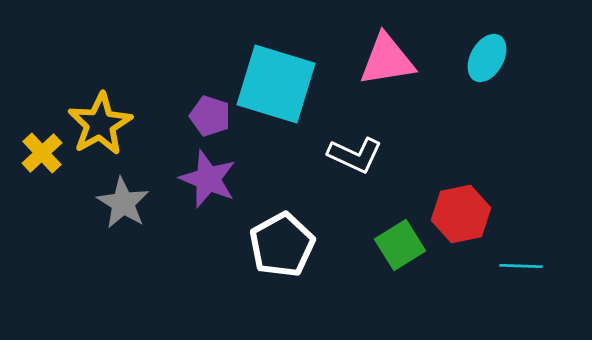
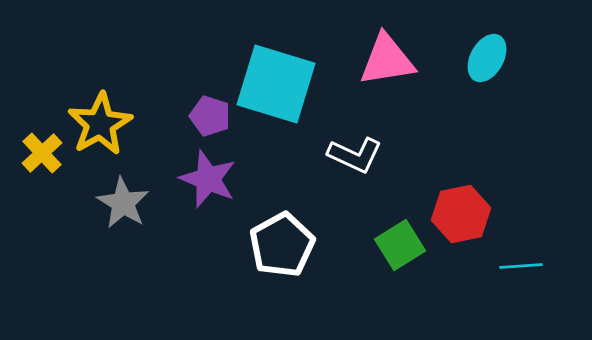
cyan line: rotated 6 degrees counterclockwise
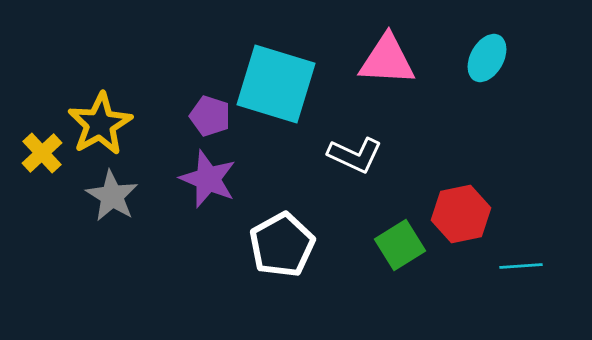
pink triangle: rotated 12 degrees clockwise
gray star: moved 11 px left, 7 px up
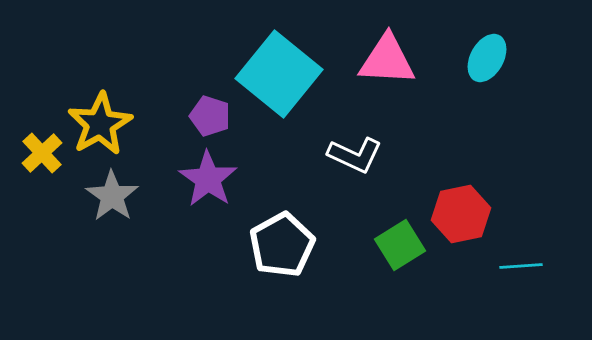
cyan square: moved 3 px right, 10 px up; rotated 22 degrees clockwise
purple star: rotated 12 degrees clockwise
gray star: rotated 4 degrees clockwise
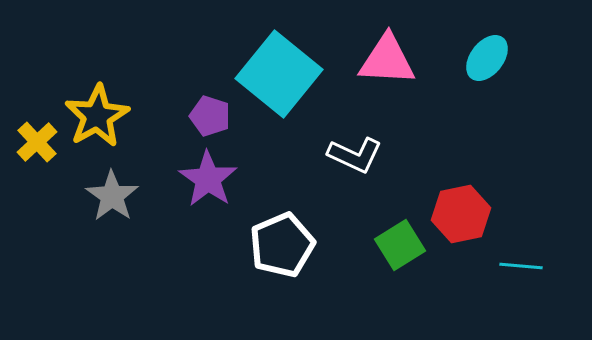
cyan ellipse: rotated 9 degrees clockwise
yellow star: moved 3 px left, 8 px up
yellow cross: moved 5 px left, 11 px up
white pentagon: rotated 6 degrees clockwise
cyan line: rotated 9 degrees clockwise
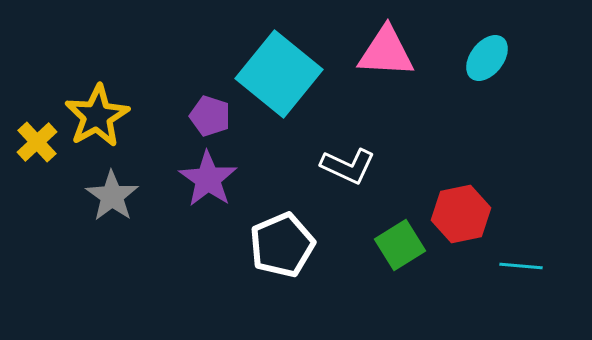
pink triangle: moved 1 px left, 8 px up
white L-shape: moved 7 px left, 11 px down
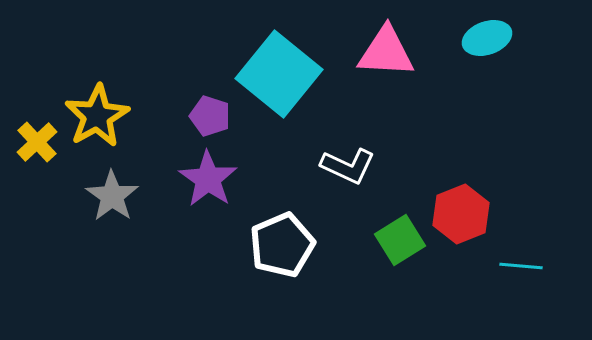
cyan ellipse: moved 20 px up; rotated 33 degrees clockwise
red hexagon: rotated 10 degrees counterclockwise
green square: moved 5 px up
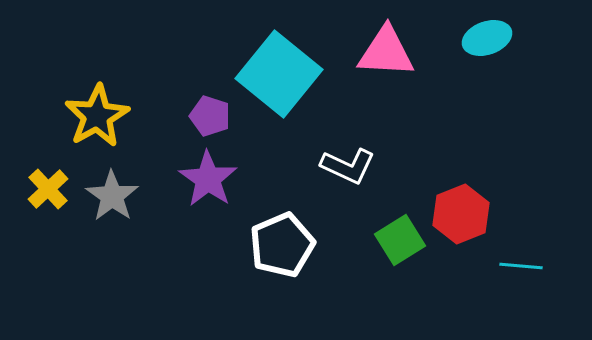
yellow cross: moved 11 px right, 47 px down
